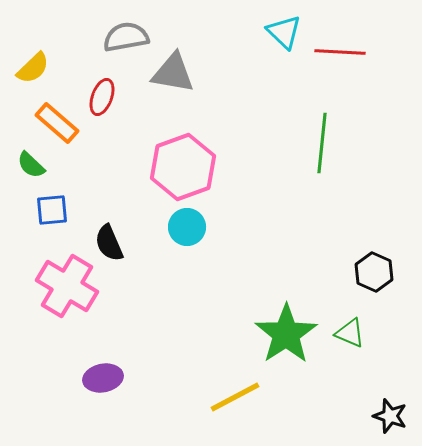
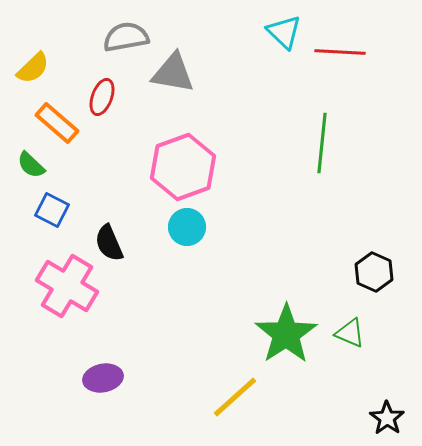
blue square: rotated 32 degrees clockwise
yellow line: rotated 14 degrees counterclockwise
black star: moved 3 px left, 2 px down; rotated 16 degrees clockwise
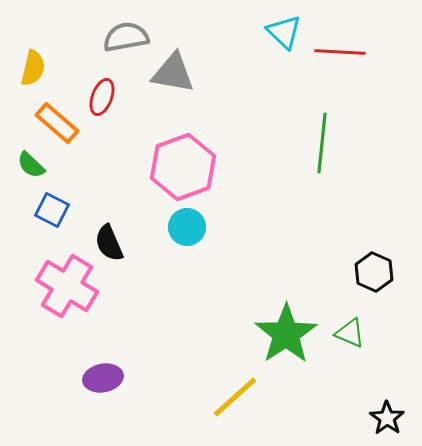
yellow semicircle: rotated 33 degrees counterclockwise
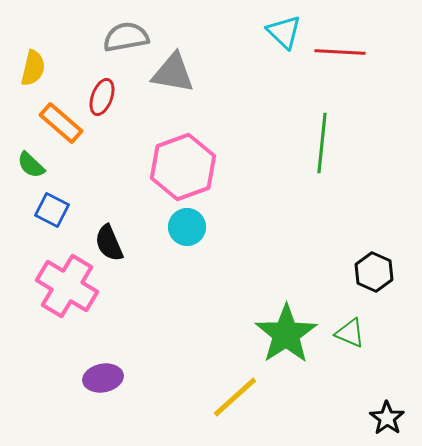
orange rectangle: moved 4 px right
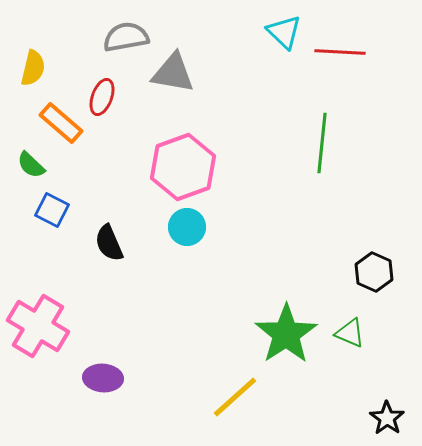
pink cross: moved 29 px left, 40 px down
purple ellipse: rotated 15 degrees clockwise
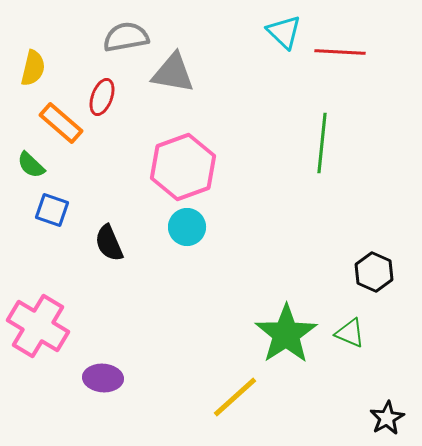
blue square: rotated 8 degrees counterclockwise
black star: rotated 8 degrees clockwise
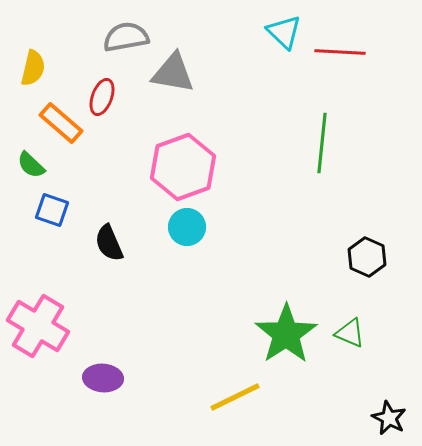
black hexagon: moved 7 px left, 15 px up
yellow line: rotated 16 degrees clockwise
black star: moved 2 px right; rotated 16 degrees counterclockwise
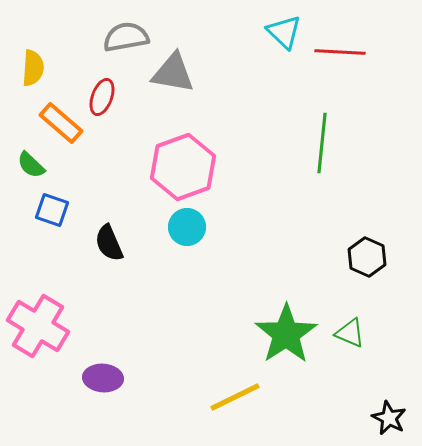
yellow semicircle: rotated 9 degrees counterclockwise
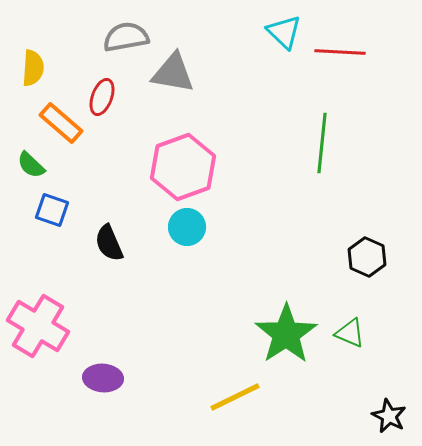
black star: moved 2 px up
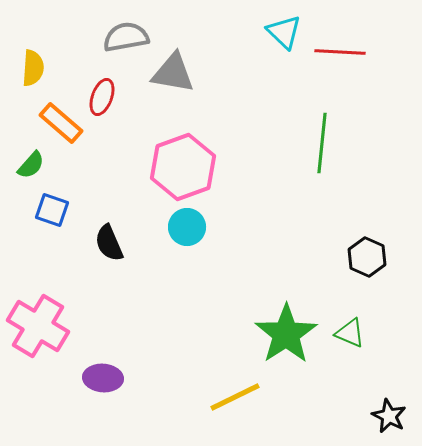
green semicircle: rotated 92 degrees counterclockwise
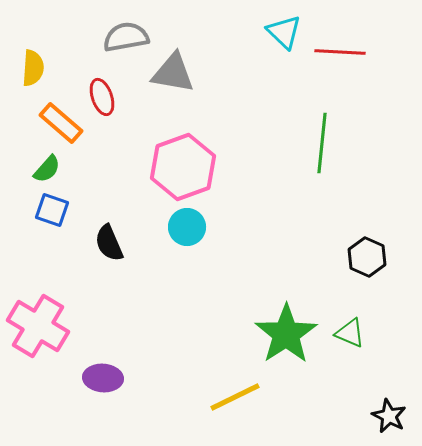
red ellipse: rotated 39 degrees counterclockwise
green semicircle: moved 16 px right, 4 px down
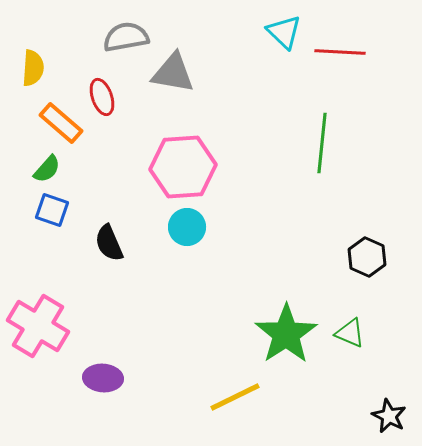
pink hexagon: rotated 16 degrees clockwise
